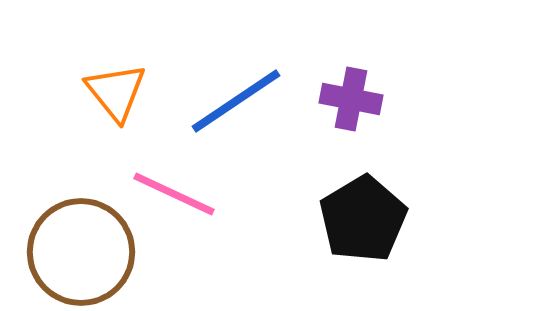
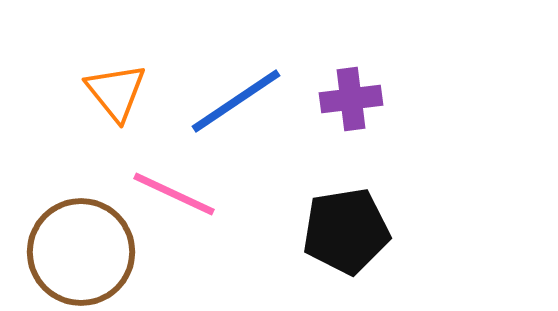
purple cross: rotated 18 degrees counterclockwise
black pentagon: moved 17 px left, 12 px down; rotated 22 degrees clockwise
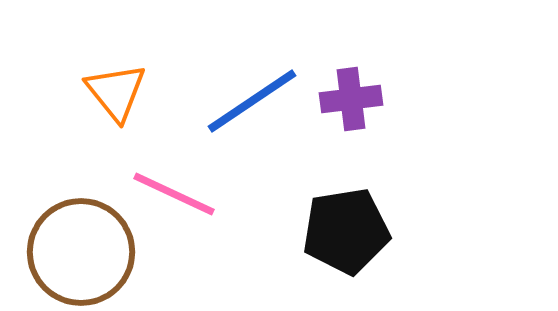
blue line: moved 16 px right
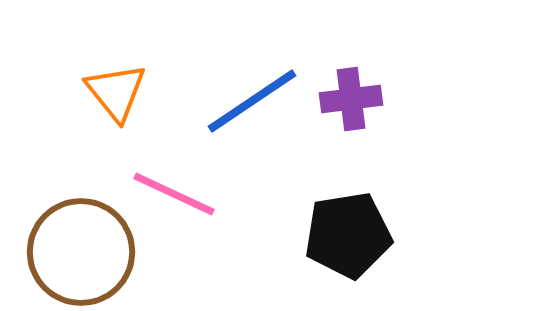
black pentagon: moved 2 px right, 4 px down
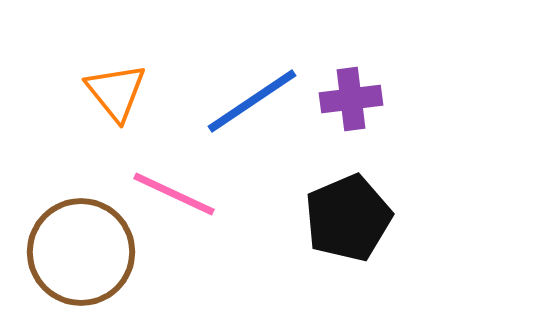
black pentagon: moved 17 px up; rotated 14 degrees counterclockwise
